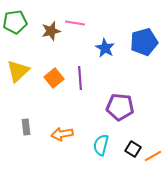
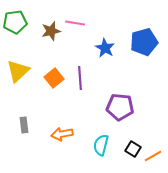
gray rectangle: moved 2 px left, 2 px up
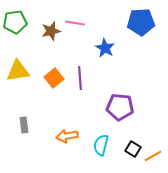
blue pentagon: moved 3 px left, 20 px up; rotated 12 degrees clockwise
yellow triangle: rotated 35 degrees clockwise
orange arrow: moved 5 px right, 2 px down
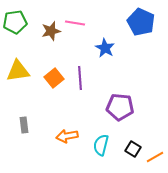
blue pentagon: rotated 28 degrees clockwise
orange line: moved 2 px right, 1 px down
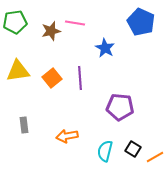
orange square: moved 2 px left
cyan semicircle: moved 4 px right, 6 px down
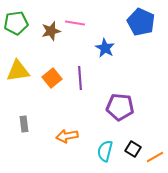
green pentagon: moved 1 px right, 1 px down
gray rectangle: moved 1 px up
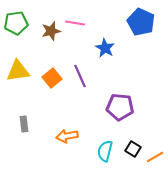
purple line: moved 2 px up; rotated 20 degrees counterclockwise
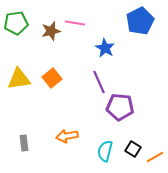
blue pentagon: moved 1 px left, 1 px up; rotated 20 degrees clockwise
yellow triangle: moved 1 px right, 8 px down
purple line: moved 19 px right, 6 px down
gray rectangle: moved 19 px down
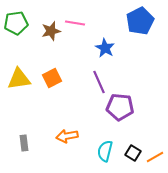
orange square: rotated 12 degrees clockwise
black square: moved 4 px down
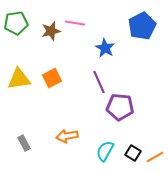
blue pentagon: moved 2 px right, 5 px down
gray rectangle: rotated 21 degrees counterclockwise
cyan semicircle: rotated 15 degrees clockwise
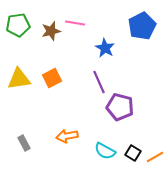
green pentagon: moved 2 px right, 2 px down
purple pentagon: rotated 8 degrees clockwise
cyan semicircle: rotated 90 degrees counterclockwise
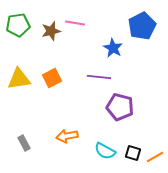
blue star: moved 8 px right
purple line: moved 5 px up; rotated 60 degrees counterclockwise
black square: rotated 14 degrees counterclockwise
